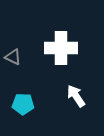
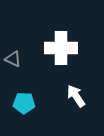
gray triangle: moved 2 px down
cyan pentagon: moved 1 px right, 1 px up
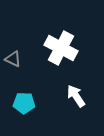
white cross: rotated 28 degrees clockwise
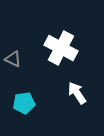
white arrow: moved 1 px right, 3 px up
cyan pentagon: rotated 10 degrees counterclockwise
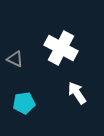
gray triangle: moved 2 px right
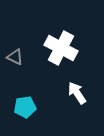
gray triangle: moved 2 px up
cyan pentagon: moved 1 px right, 4 px down
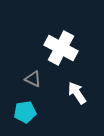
gray triangle: moved 18 px right, 22 px down
cyan pentagon: moved 5 px down
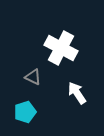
gray triangle: moved 2 px up
cyan pentagon: rotated 10 degrees counterclockwise
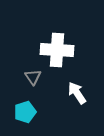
white cross: moved 4 px left, 2 px down; rotated 24 degrees counterclockwise
gray triangle: rotated 30 degrees clockwise
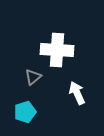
gray triangle: rotated 24 degrees clockwise
white arrow: rotated 10 degrees clockwise
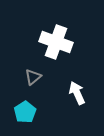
white cross: moved 1 px left, 8 px up; rotated 16 degrees clockwise
cyan pentagon: rotated 15 degrees counterclockwise
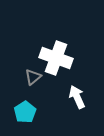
white cross: moved 16 px down
white arrow: moved 4 px down
